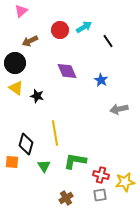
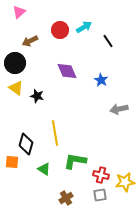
pink triangle: moved 2 px left, 1 px down
green triangle: moved 3 px down; rotated 24 degrees counterclockwise
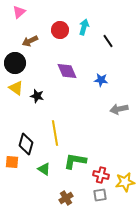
cyan arrow: rotated 42 degrees counterclockwise
blue star: rotated 24 degrees counterclockwise
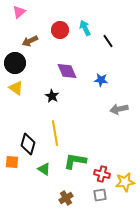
cyan arrow: moved 1 px right, 1 px down; rotated 42 degrees counterclockwise
black star: moved 15 px right; rotated 16 degrees clockwise
black diamond: moved 2 px right
red cross: moved 1 px right, 1 px up
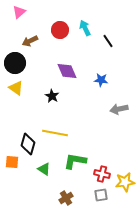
yellow line: rotated 70 degrees counterclockwise
gray square: moved 1 px right
